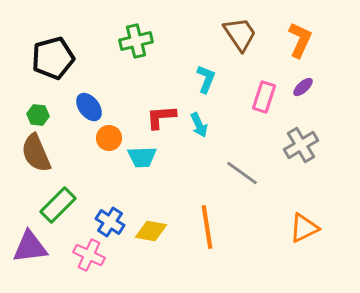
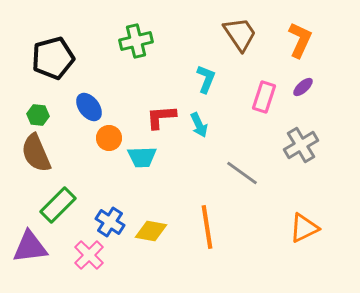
pink cross: rotated 20 degrees clockwise
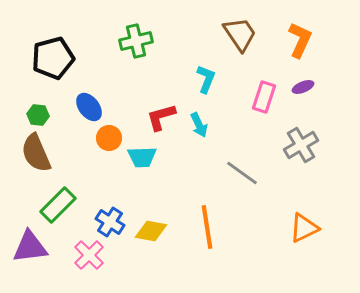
purple ellipse: rotated 20 degrees clockwise
red L-shape: rotated 12 degrees counterclockwise
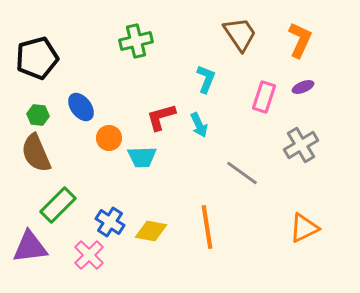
black pentagon: moved 16 px left
blue ellipse: moved 8 px left
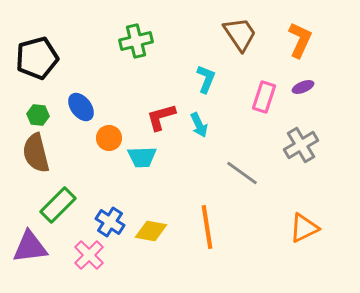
brown semicircle: rotated 9 degrees clockwise
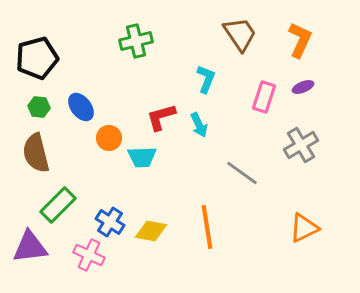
green hexagon: moved 1 px right, 8 px up
pink cross: rotated 20 degrees counterclockwise
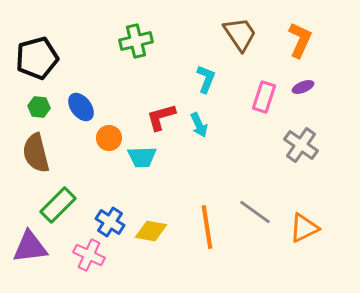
gray cross: rotated 24 degrees counterclockwise
gray line: moved 13 px right, 39 px down
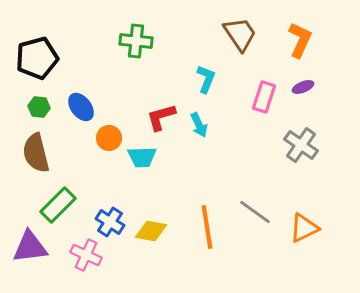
green cross: rotated 20 degrees clockwise
pink cross: moved 3 px left
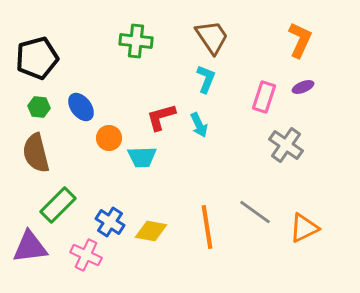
brown trapezoid: moved 28 px left, 3 px down
gray cross: moved 15 px left
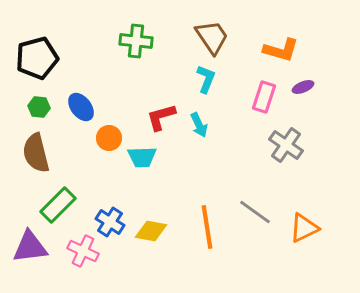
orange L-shape: moved 19 px left, 10 px down; rotated 81 degrees clockwise
pink cross: moved 3 px left, 4 px up
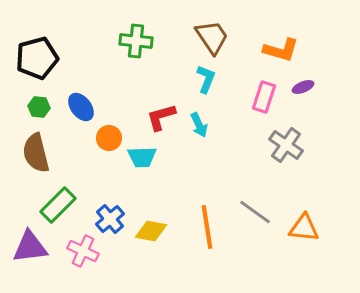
blue cross: moved 3 px up; rotated 16 degrees clockwise
orange triangle: rotated 32 degrees clockwise
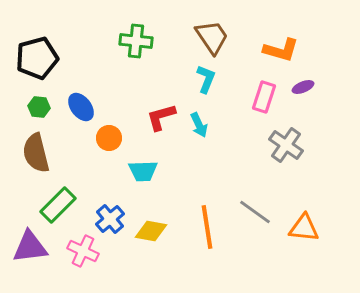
cyan trapezoid: moved 1 px right, 14 px down
